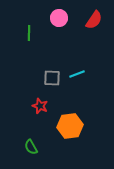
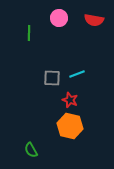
red semicircle: rotated 66 degrees clockwise
red star: moved 30 px right, 6 px up
orange hexagon: rotated 20 degrees clockwise
green semicircle: moved 3 px down
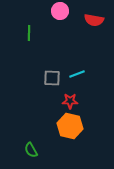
pink circle: moved 1 px right, 7 px up
red star: moved 1 px down; rotated 21 degrees counterclockwise
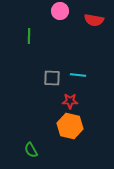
green line: moved 3 px down
cyan line: moved 1 px right, 1 px down; rotated 28 degrees clockwise
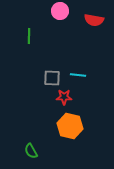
red star: moved 6 px left, 4 px up
green semicircle: moved 1 px down
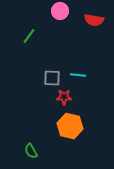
green line: rotated 35 degrees clockwise
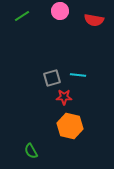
green line: moved 7 px left, 20 px up; rotated 21 degrees clockwise
gray square: rotated 18 degrees counterclockwise
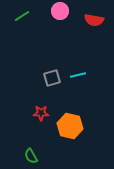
cyan line: rotated 21 degrees counterclockwise
red star: moved 23 px left, 16 px down
green semicircle: moved 5 px down
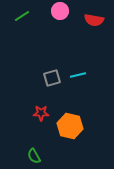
green semicircle: moved 3 px right
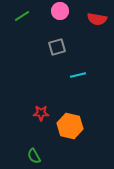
red semicircle: moved 3 px right, 1 px up
gray square: moved 5 px right, 31 px up
